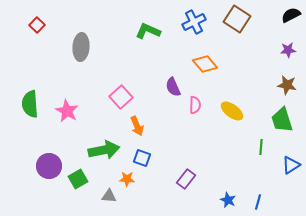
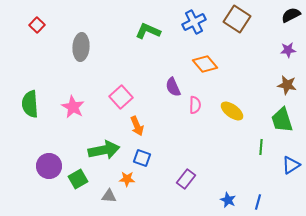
pink star: moved 6 px right, 4 px up
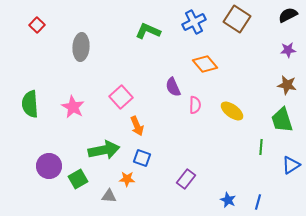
black semicircle: moved 3 px left
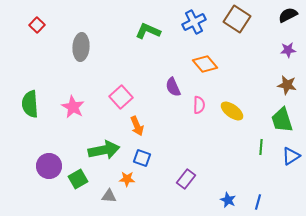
pink semicircle: moved 4 px right
blue triangle: moved 9 px up
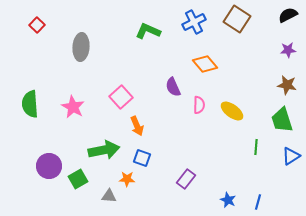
green line: moved 5 px left
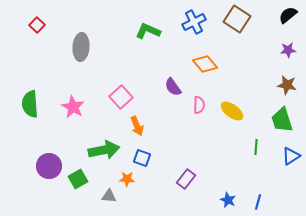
black semicircle: rotated 12 degrees counterclockwise
purple semicircle: rotated 12 degrees counterclockwise
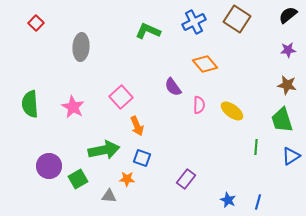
red square: moved 1 px left, 2 px up
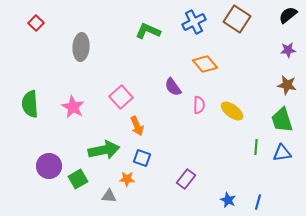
blue triangle: moved 9 px left, 3 px up; rotated 24 degrees clockwise
